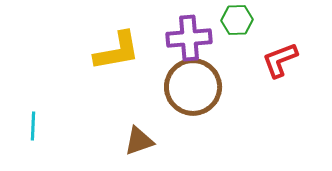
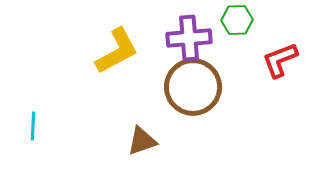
yellow L-shape: rotated 18 degrees counterclockwise
brown triangle: moved 3 px right
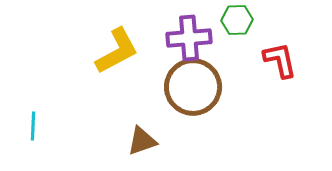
red L-shape: rotated 99 degrees clockwise
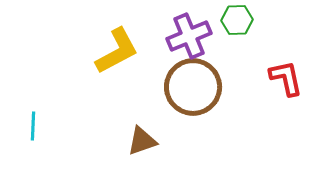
purple cross: moved 2 px up; rotated 18 degrees counterclockwise
red L-shape: moved 6 px right, 18 px down
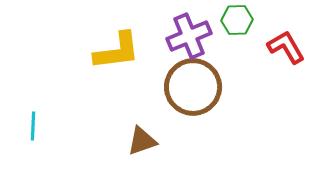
yellow L-shape: rotated 21 degrees clockwise
red L-shape: moved 31 px up; rotated 18 degrees counterclockwise
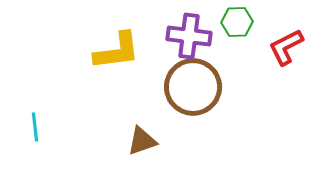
green hexagon: moved 2 px down
purple cross: rotated 30 degrees clockwise
red L-shape: rotated 87 degrees counterclockwise
cyan line: moved 2 px right, 1 px down; rotated 8 degrees counterclockwise
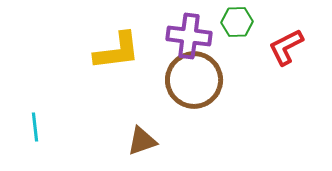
brown circle: moved 1 px right, 7 px up
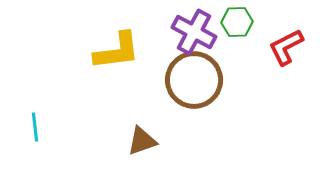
purple cross: moved 5 px right, 4 px up; rotated 21 degrees clockwise
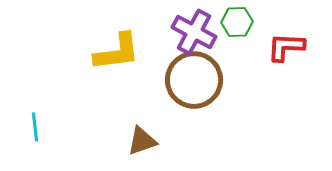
red L-shape: rotated 30 degrees clockwise
yellow L-shape: moved 1 px down
